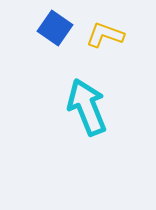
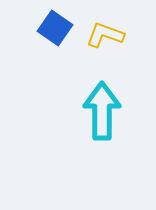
cyan arrow: moved 15 px right, 4 px down; rotated 22 degrees clockwise
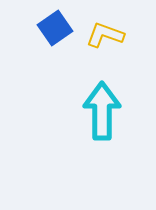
blue square: rotated 20 degrees clockwise
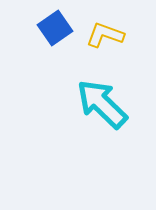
cyan arrow: moved 7 px up; rotated 46 degrees counterclockwise
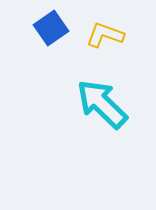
blue square: moved 4 px left
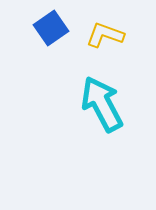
cyan arrow: rotated 18 degrees clockwise
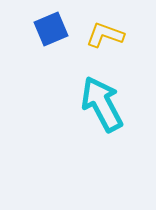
blue square: moved 1 px down; rotated 12 degrees clockwise
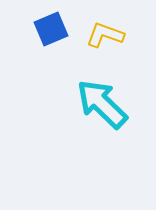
cyan arrow: rotated 18 degrees counterclockwise
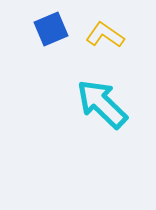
yellow L-shape: rotated 15 degrees clockwise
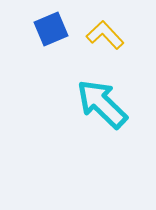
yellow L-shape: rotated 12 degrees clockwise
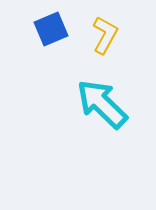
yellow L-shape: rotated 72 degrees clockwise
